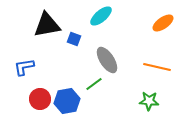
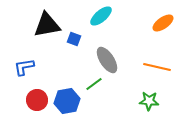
red circle: moved 3 px left, 1 px down
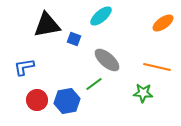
gray ellipse: rotated 16 degrees counterclockwise
green star: moved 6 px left, 8 px up
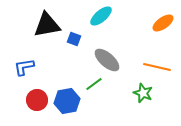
green star: rotated 18 degrees clockwise
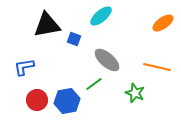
green star: moved 8 px left
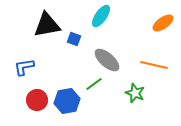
cyan ellipse: rotated 15 degrees counterclockwise
orange line: moved 3 px left, 2 px up
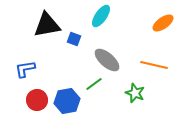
blue L-shape: moved 1 px right, 2 px down
